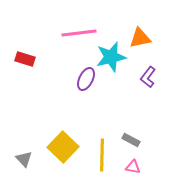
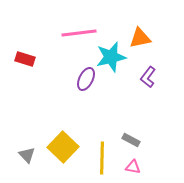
yellow line: moved 3 px down
gray triangle: moved 3 px right, 4 px up
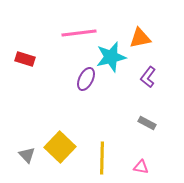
gray rectangle: moved 16 px right, 17 px up
yellow square: moved 3 px left
pink triangle: moved 8 px right
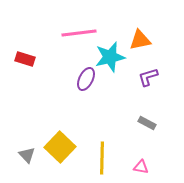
orange triangle: moved 2 px down
cyan star: moved 1 px left
purple L-shape: rotated 35 degrees clockwise
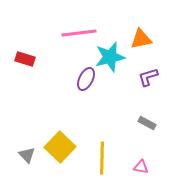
orange triangle: moved 1 px right, 1 px up
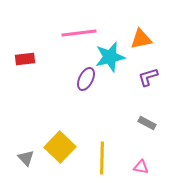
red rectangle: rotated 24 degrees counterclockwise
gray triangle: moved 1 px left, 3 px down
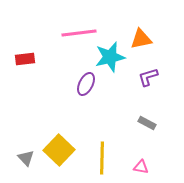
purple ellipse: moved 5 px down
yellow square: moved 1 px left, 3 px down
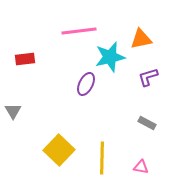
pink line: moved 2 px up
gray triangle: moved 13 px left, 47 px up; rotated 12 degrees clockwise
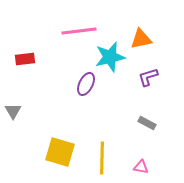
yellow square: moved 1 px right, 2 px down; rotated 28 degrees counterclockwise
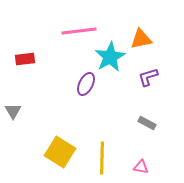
cyan star: rotated 16 degrees counterclockwise
yellow square: rotated 16 degrees clockwise
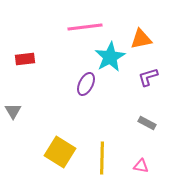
pink line: moved 6 px right, 4 px up
pink triangle: moved 1 px up
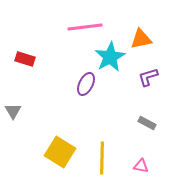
red rectangle: rotated 24 degrees clockwise
